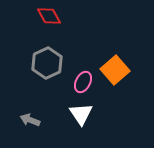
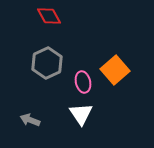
pink ellipse: rotated 40 degrees counterclockwise
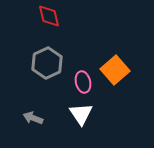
red diamond: rotated 15 degrees clockwise
gray arrow: moved 3 px right, 2 px up
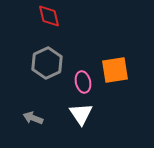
orange square: rotated 32 degrees clockwise
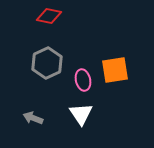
red diamond: rotated 65 degrees counterclockwise
pink ellipse: moved 2 px up
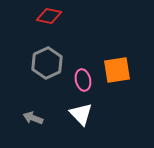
orange square: moved 2 px right
white triangle: rotated 10 degrees counterclockwise
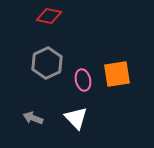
orange square: moved 4 px down
white triangle: moved 5 px left, 4 px down
